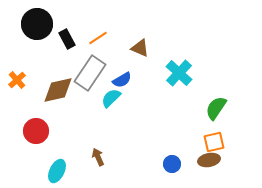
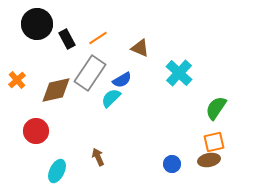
brown diamond: moved 2 px left
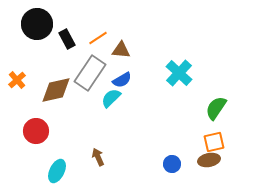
brown triangle: moved 19 px left, 2 px down; rotated 18 degrees counterclockwise
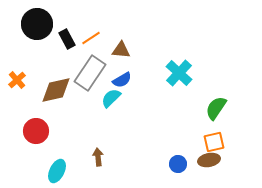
orange line: moved 7 px left
brown arrow: rotated 18 degrees clockwise
blue circle: moved 6 px right
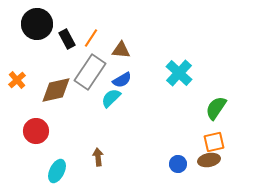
orange line: rotated 24 degrees counterclockwise
gray rectangle: moved 1 px up
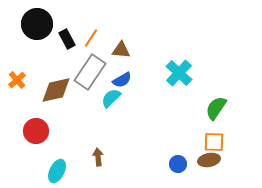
orange square: rotated 15 degrees clockwise
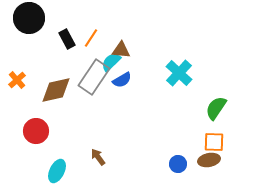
black circle: moved 8 px left, 6 px up
gray rectangle: moved 4 px right, 5 px down
cyan semicircle: moved 36 px up
brown arrow: rotated 30 degrees counterclockwise
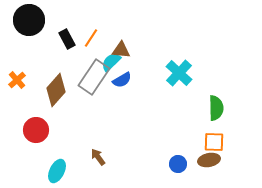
black circle: moved 2 px down
brown diamond: rotated 36 degrees counterclockwise
green semicircle: rotated 145 degrees clockwise
red circle: moved 1 px up
